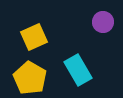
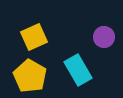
purple circle: moved 1 px right, 15 px down
yellow pentagon: moved 2 px up
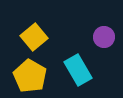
yellow square: rotated 16 degrees counterclockwise
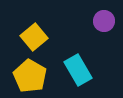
purple circle: moved 16 px up
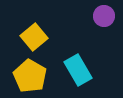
purple circle: moved 5 px up
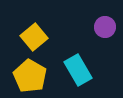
purple circle: moved 1 px right, 11 px down
